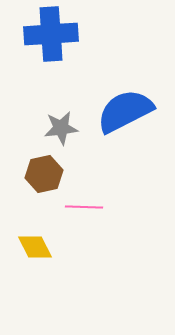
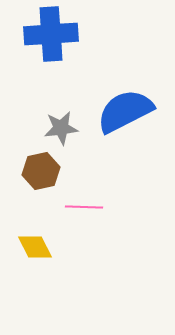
brown hexagon: moved 3 px left, 3 px up
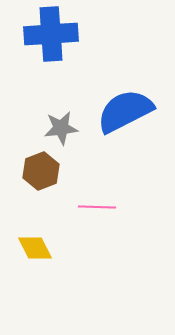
brown hexagon: rotated 9 degrees counterclockwise
pink line: moved 13 px right
yellow diamond: moved 1 px down
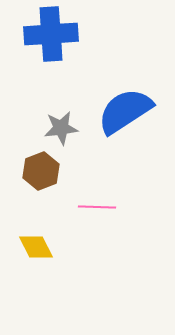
blue semicircle: rotated 6 degrees counterclockwise
yellow diamond: moved 1 px right, 1 px up
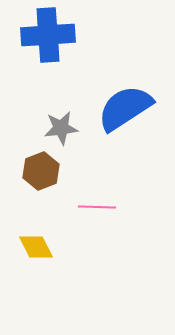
blue cross: moved 3 px left, 1 px down
blue semicircle: moved 3 px up
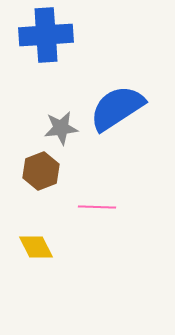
blue cross: moved 2 px left
blue semicircle: moved 8 px left
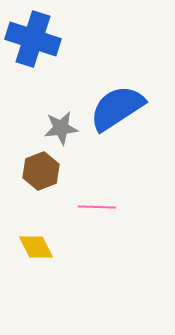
blue cross: moved 13 px left, 4 px down; rotated 22 degrees clockwise
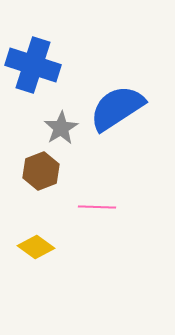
blue cross: moved 26 px down
gray star: rotated 24 degrees counterclockwise
yellow diamond: rotated 27 degrees counterclockwise
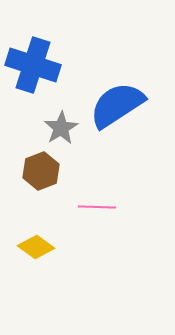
blue semicircle: moved 3 px up
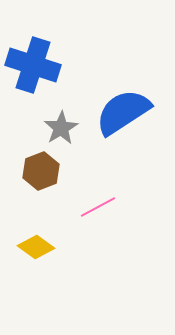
blue semicircle: moved 6 px right, 7 px down
pink line: moved 1 px right; rotated 30 degrees counterclockwise
